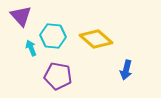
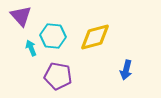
yellow diamond: moved 1 px left, 2 px up; rotated 56 degrees counterclockwise
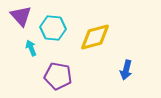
cyan hexagon: moved 8 px up
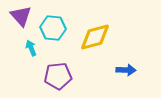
blue arrow: rotated 102 degrees counterclockwise
purple pentagon: rotated 16 degrees counterclockwise
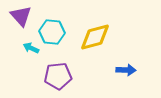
cyan hexagon: moved 1 px left, 4 px down
cyan arrow: rotated 42 degrees counterclockwise
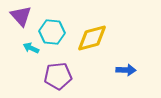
yellow diamond: moved 3 px left, 1 px down
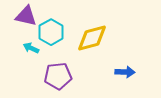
purple triangle: moved 5 px right; rotated 35 degrees counterclockwise
cyan hexagon: moved 1 px left; rotated 25 degrees clockwise
blue arrow: moved 1 px left, 2 px down
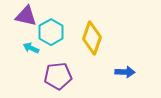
yellow diamond: rotated 56 degrees counterclockwise
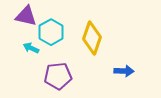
blue arrow: moved 1 px left, 1 px up
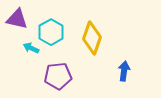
purple triangle: moved 9 px left, 3 px down
blue arrow: rotated 84 degrees counterclockwise
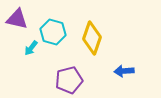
cyan hexagon: moved 2 px right; rotated 15 degrees counterclockwise
cyan arrow: rotated 77 degrees counterclockwise
blue arrow: rotated 102 degrees counterclockwise
purple pentagon: moved 11 px right, 4 px down; rotated 8 degrees counterclockwise
